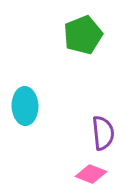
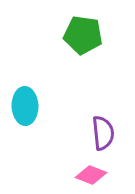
green pentagon: rotated 30 degrees clockwise
pink diamond: moved 1 px down
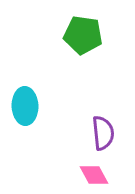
pink diamond: moved 3 px right; rotated 40 degrees clockwise
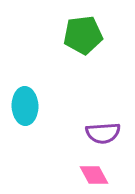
green pentagon: rotated 15 degrees counterclockwise
purple semicircle: rotated 92 degrees clockwise
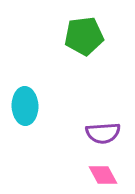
green pentagon: moved 1 px right, 1 px down
pink diamond: moved 9 px right
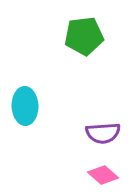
pink diamond: rotated 20 degrees counterclockwise
